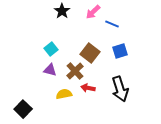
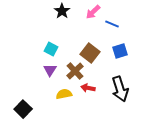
cyan square: rotated 24 degrees counterclockwise
purple triangle: rotated 48 degrees clockwise
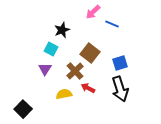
black star: moved 19 px down; rotated 14 degrees clockwise
blue square: moved 12 px down
purple triangle: moved 5 px left, 1 px up
red arrow: rotated 16 degrees clockwise
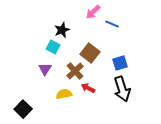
cyan square: moved 2 px right, 2 px up
black arrow: moved 2 px right
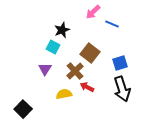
red arrow: moved 1 px left, 1 px up
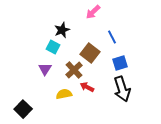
blue line: moved 13 px down; rotated 40 degrees clockwise
brown cross: moved 1 px left, 1 px up
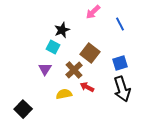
blue line: moved 8 px right, 13 px up
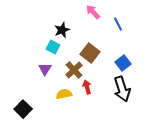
pink arrow: rotated 91 degrees clockwise
blue line: moved 2 px left
blue square: moved 3 px right; rotated 21 degrees counterclockwise
red arrow: rotated 48 degrees clockwise
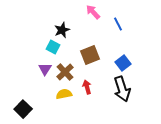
brown square: moved 2 px down; rotated 30 degrees clockwise
brown cross: moved 9 px left, 2 px down
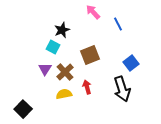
blue square: moved 8 px right
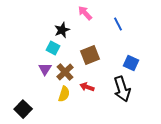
pink arrow: moved 8 px left, 1 px down
cyan square: moved 1 px down
blue square: rotated 28 degrees counterclockwise
red arrow: rotated 56 degrees counterclockwise
yellow semicircle: rotated 119 degrees clockwise
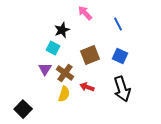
blue square: moved 11 px left, 7 px up
brown cross: moved 1 px down; rotated 12 degrees counterclockwise
